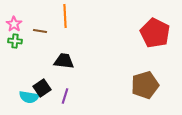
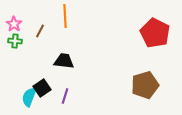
brown line: rotated 72 degrees counterclockwise
cyan semicircle: rotated 102 degrees clockwise
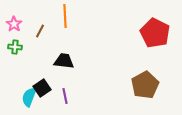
green cross: moved 6 px down
brown pentagon: rotated 12 degrees counterclockwise
purple line: rotated 28 degrees counterclockwise
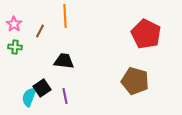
red pentagon: moved 9 px left, 1 px down
brown pentagon: moved 10 px left, 4 px up; rotated 28 degrees counterclockwise
